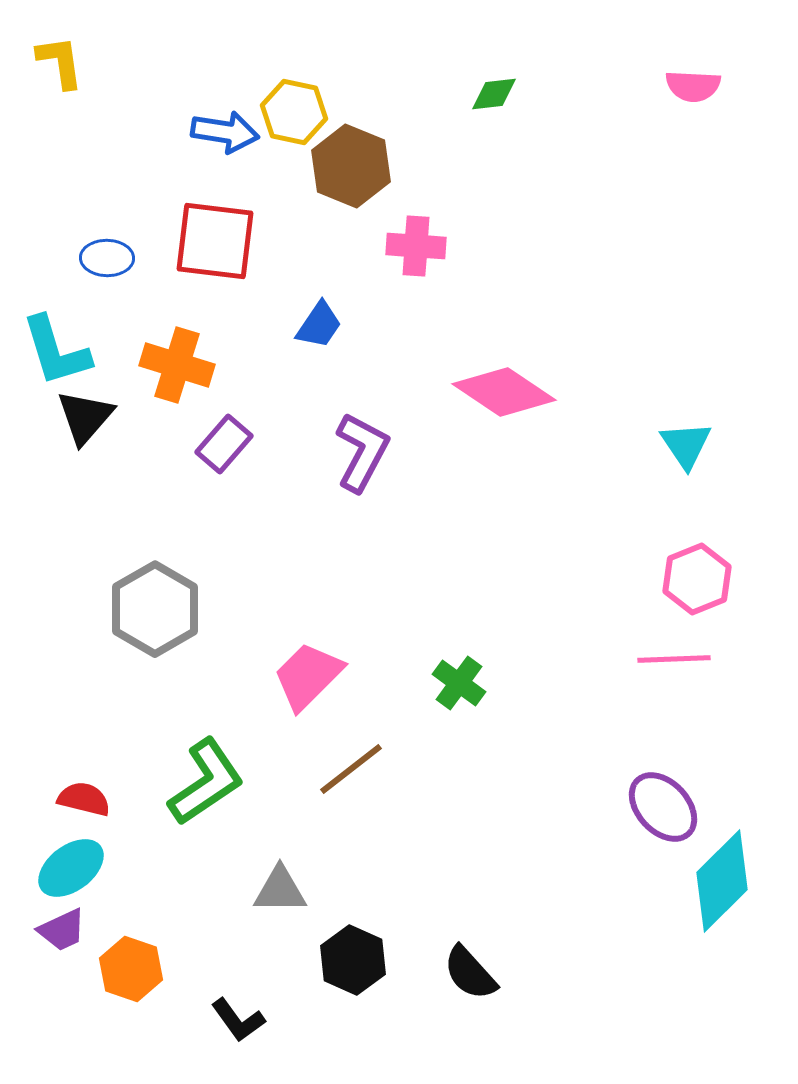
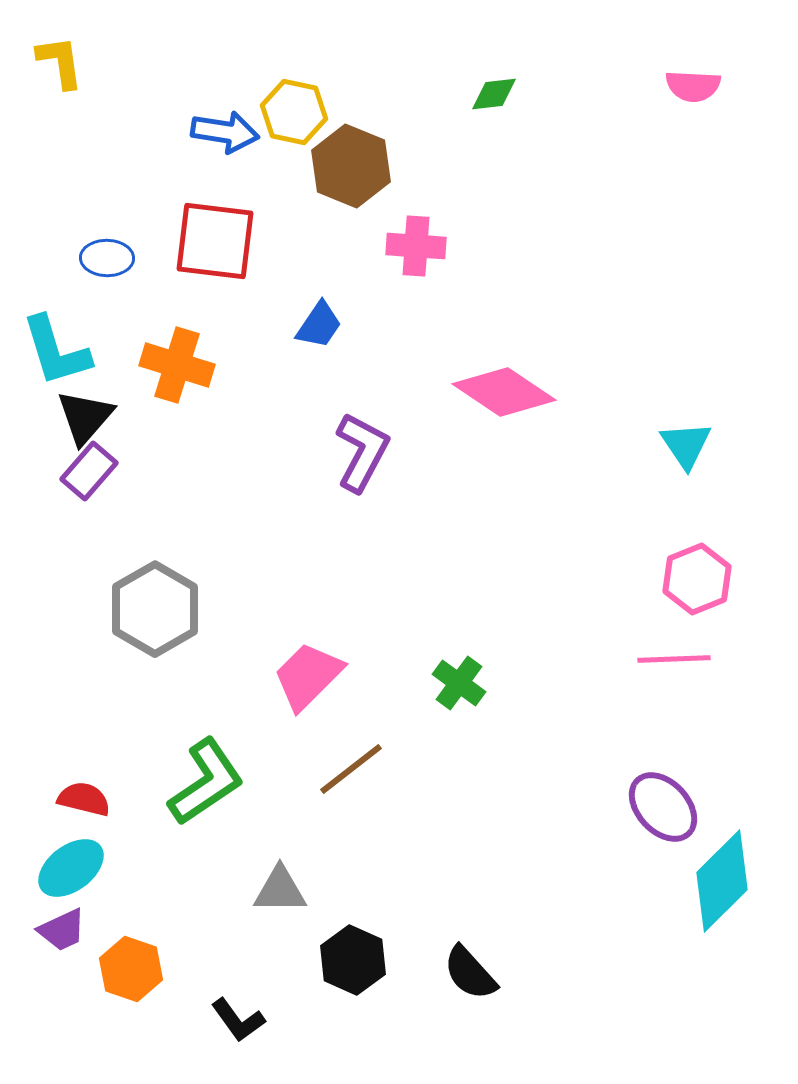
purple rectangle: moved 135 px left, 27 px down
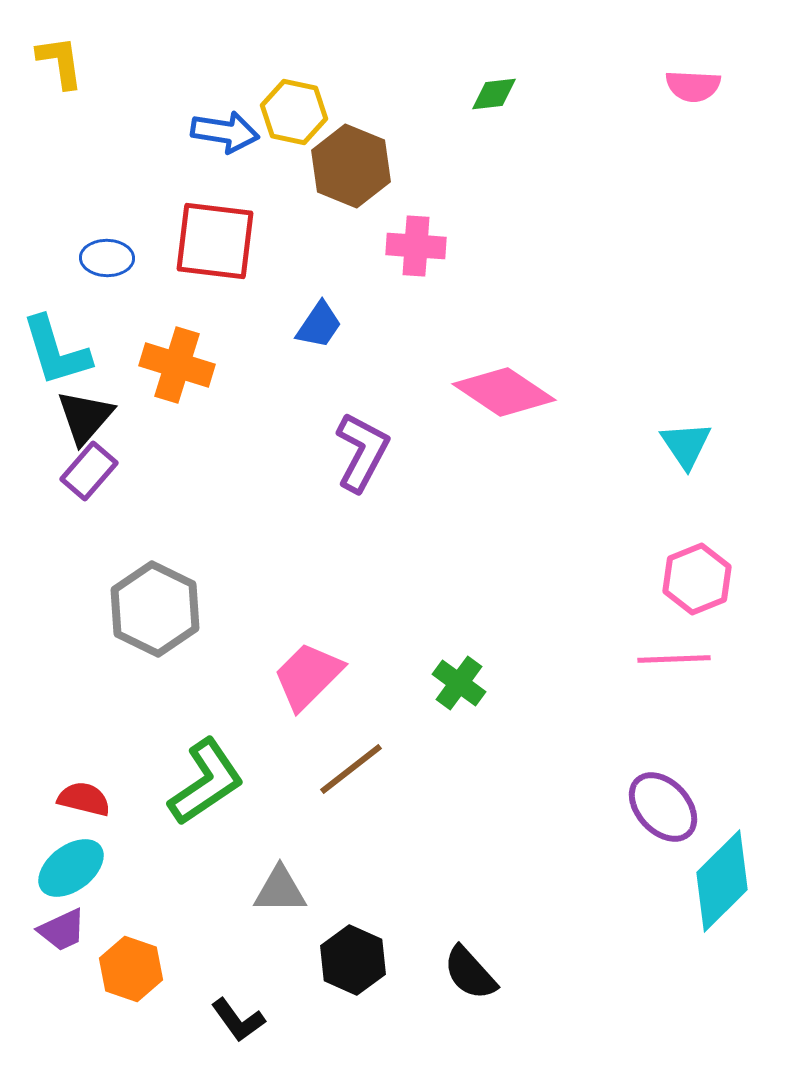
gray hexagon: rotated 4 degrees counterclockwise
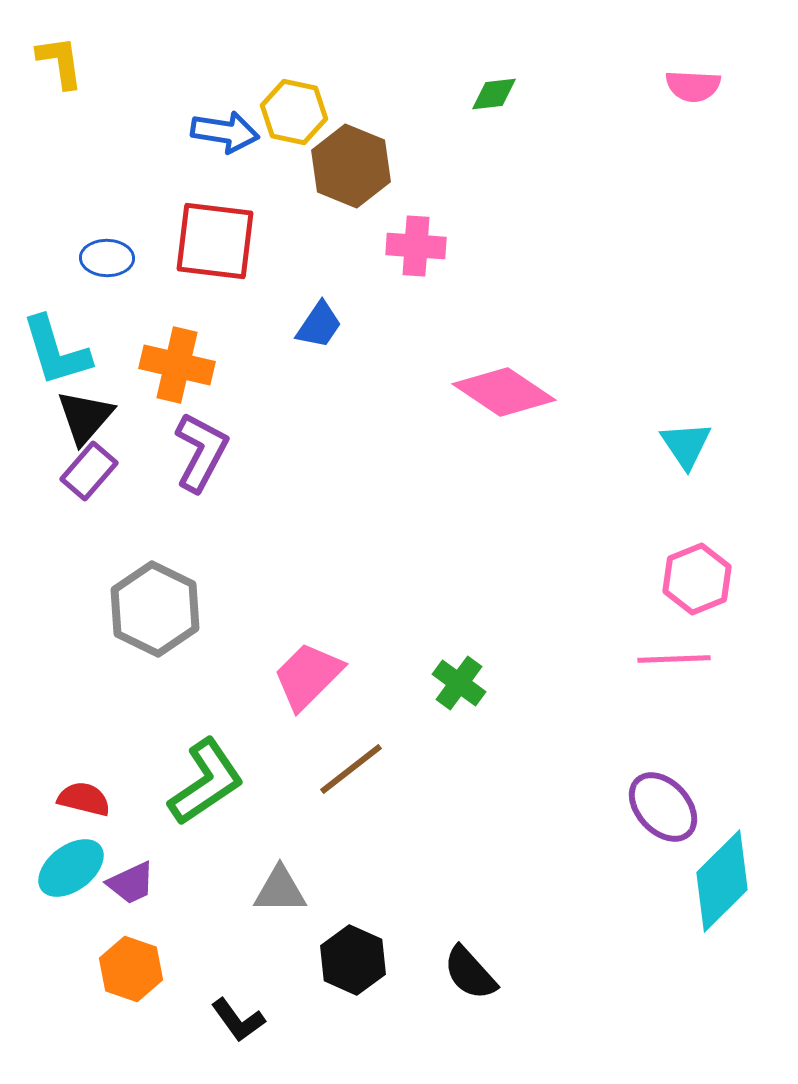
orange cross: rotated 4 degrees counterclockwise
purple L-shape: moved 161 px left
purple trapezoid: moved 69 px right, 47 px up
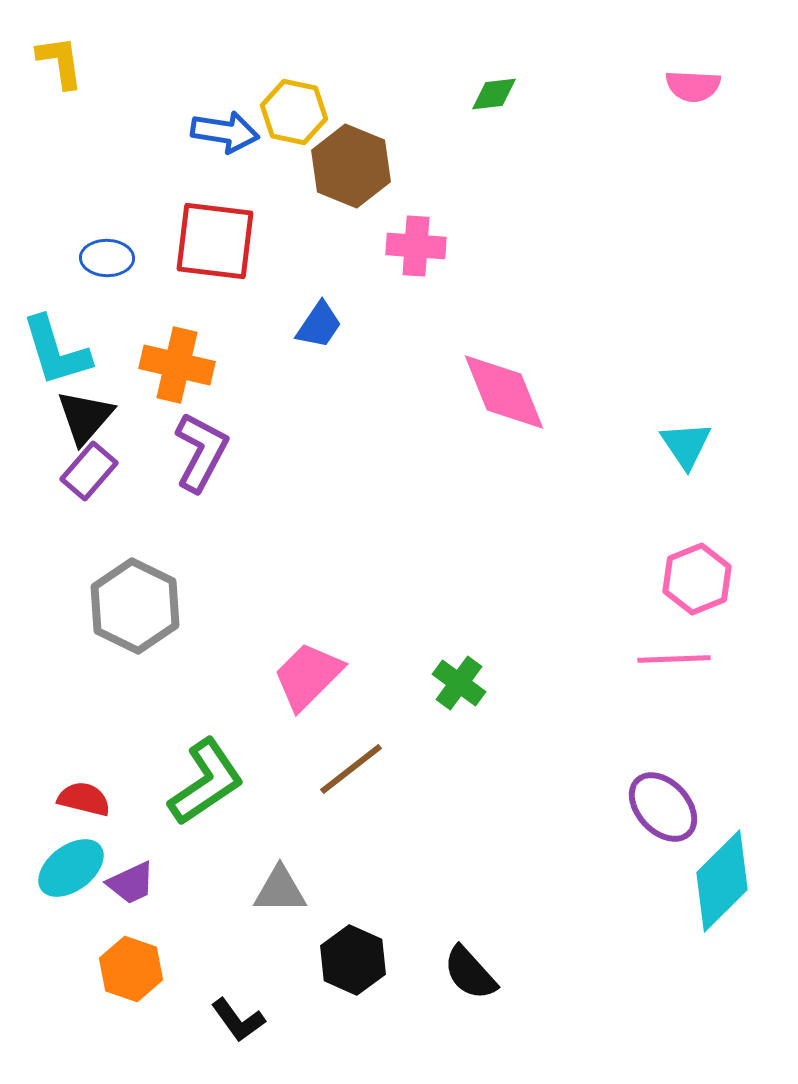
pink diamond: rotated 34 degrees clockwise
gray hexagon: moved 20 px left, 3 px up
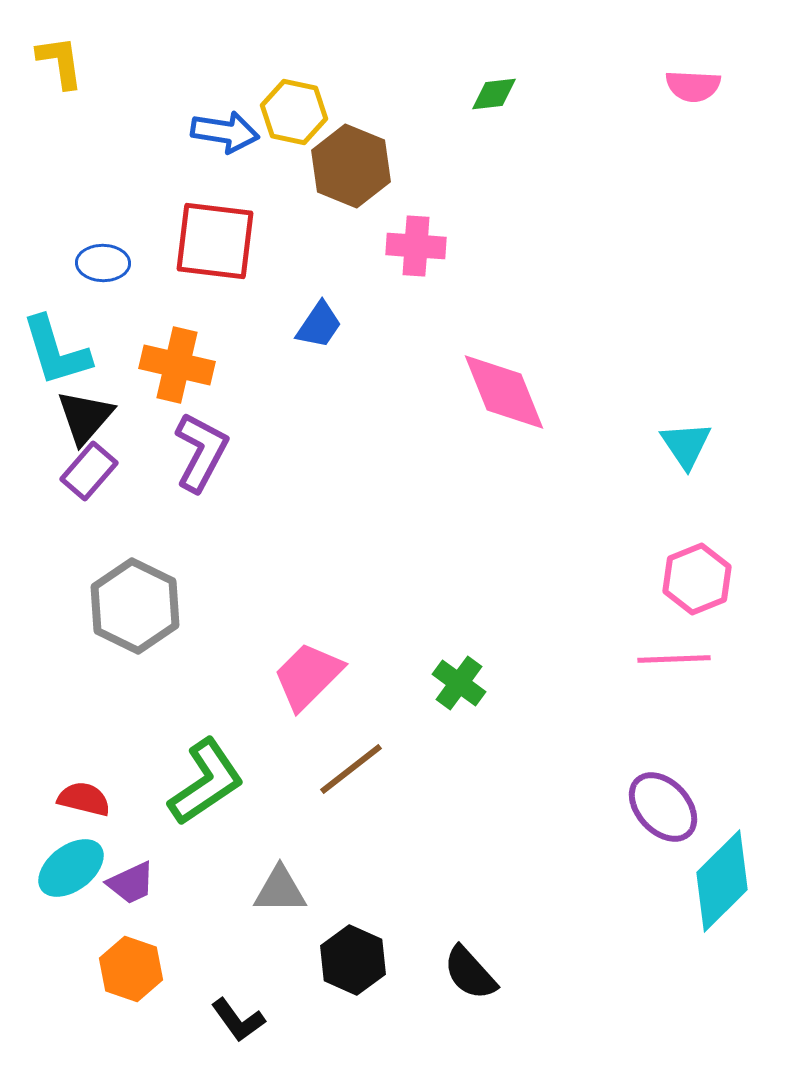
blue ellipse: moved 4 px left, 5 px down
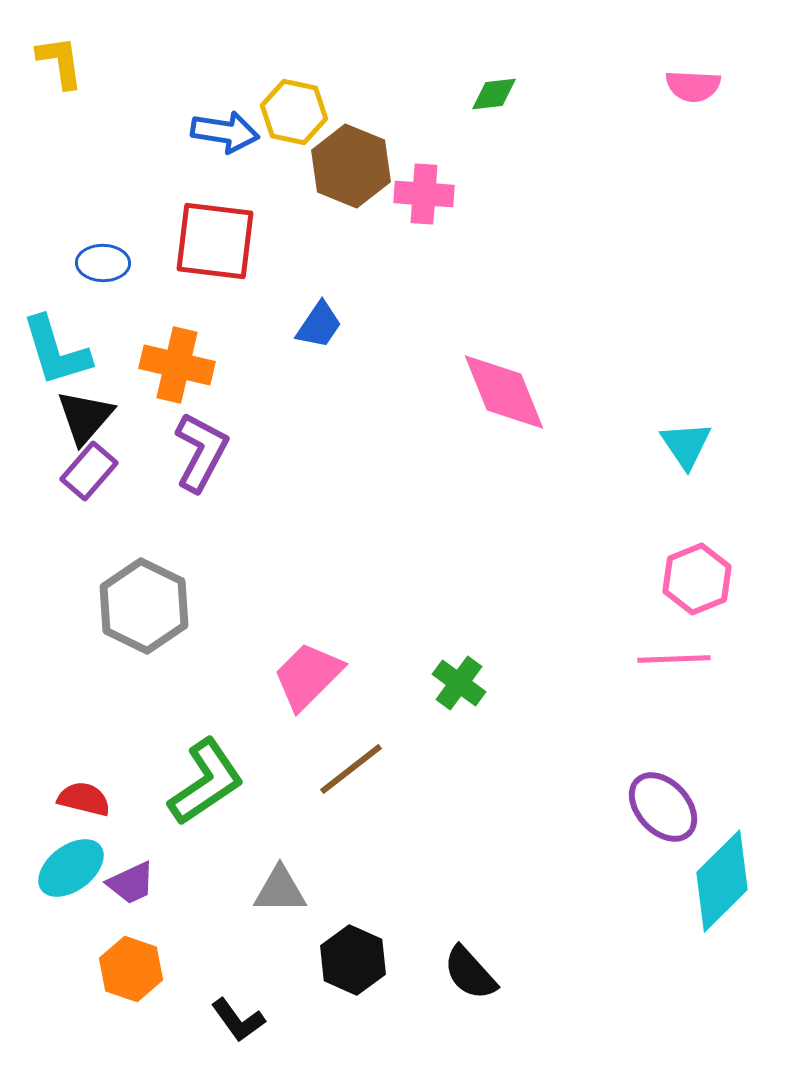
pink cross: moved 8 px right, 52 px up
gray hexagon: moved 9 px right
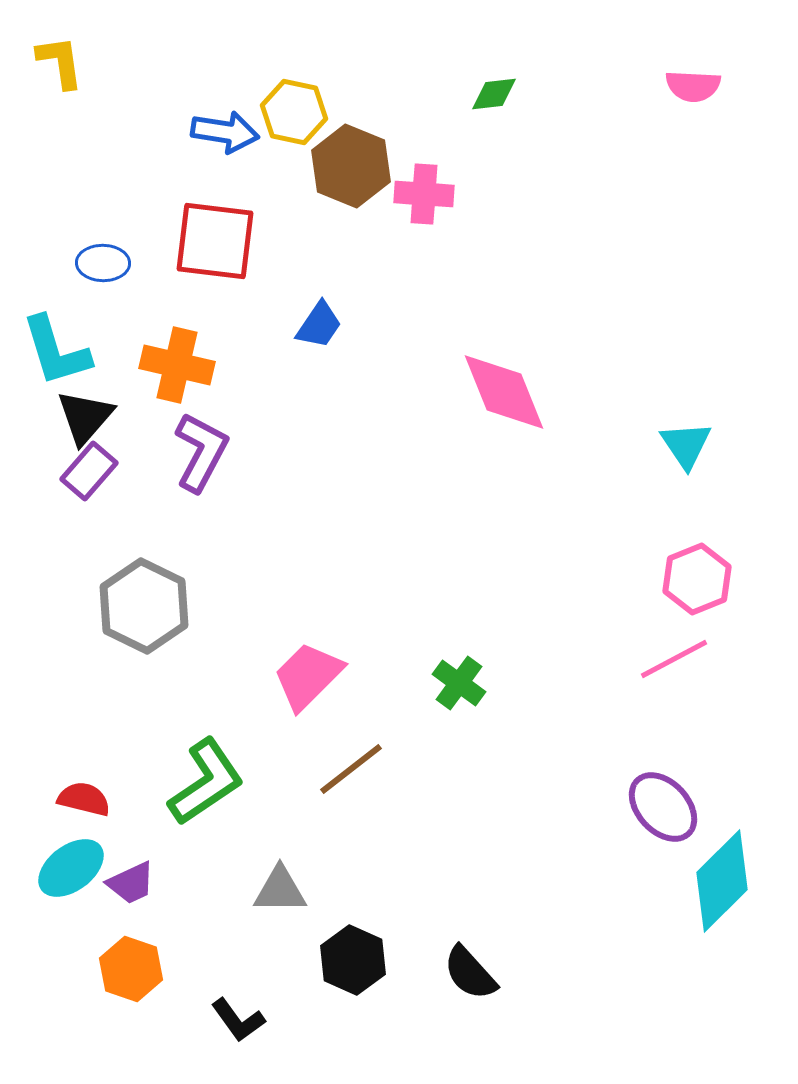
pink line: rotated 26 degrees counterclockwise
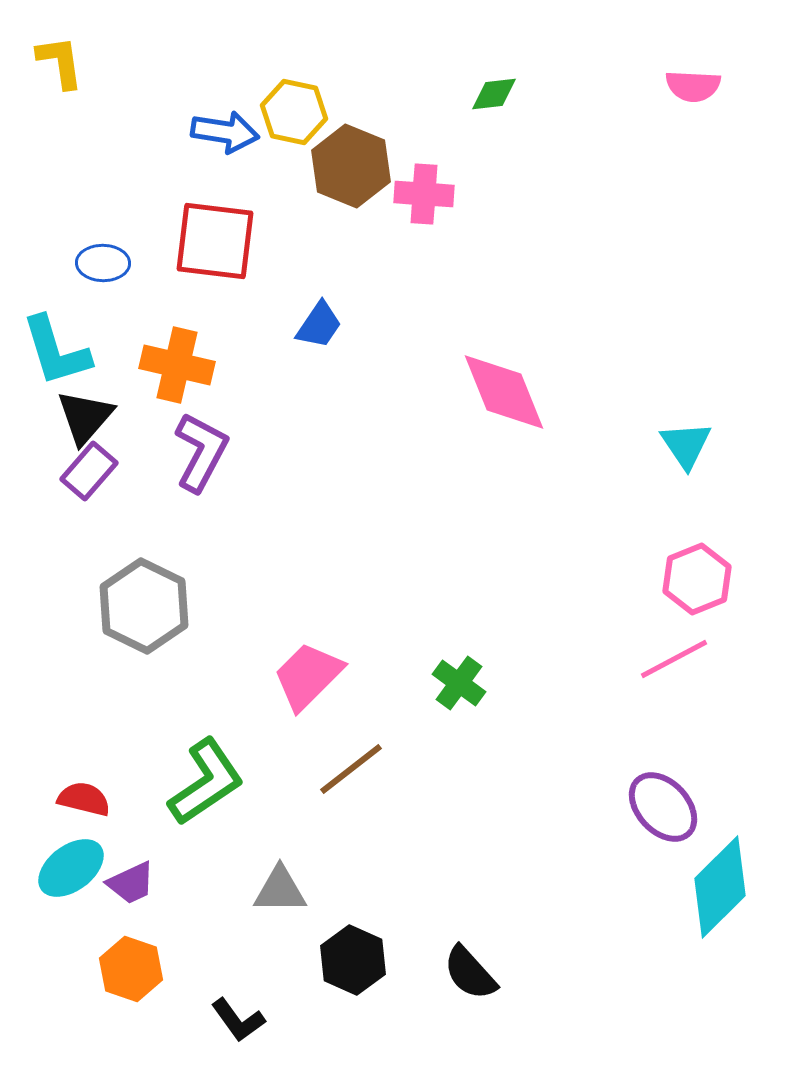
cyan diamond: moved 2 px left, 6 px down
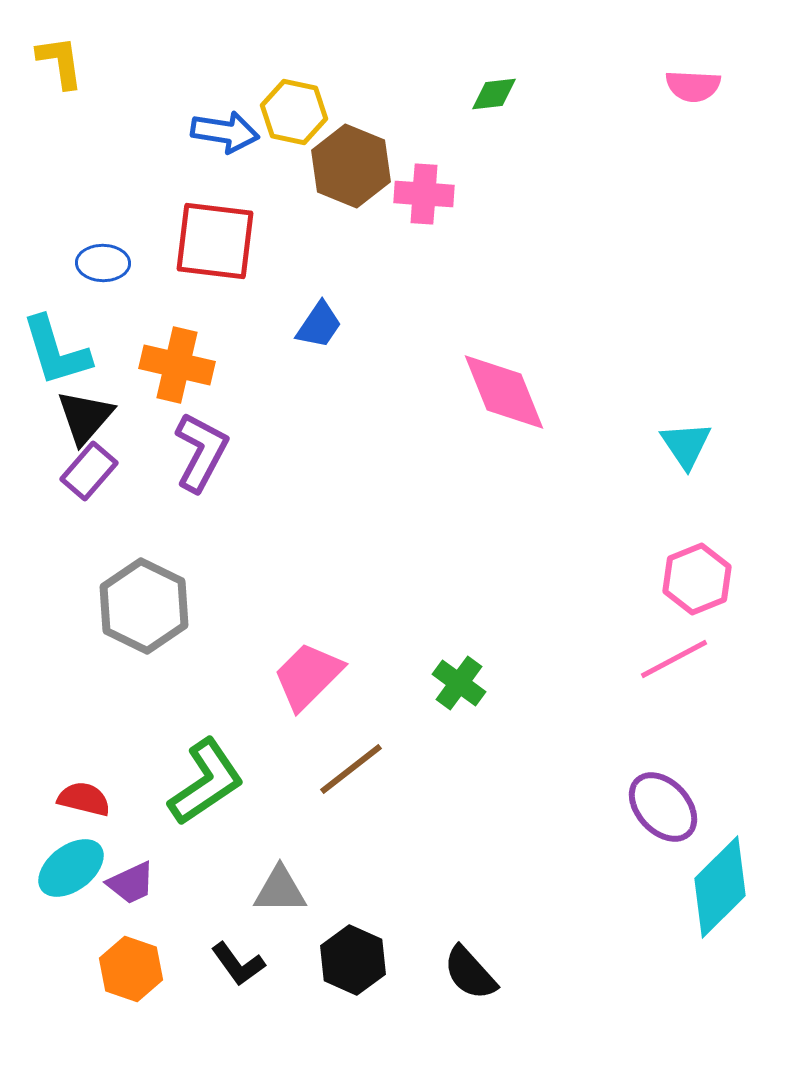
black L-shape: moved 56 px up
